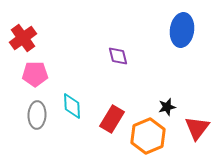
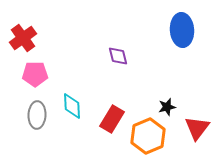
blue ellipse: rotated 12 degrees counterclockwise
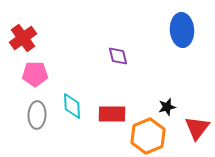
red rectangle: moved 5 px up; rotated 60 degrees clockwise
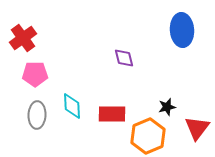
purple diamond: moved 6 px right, 2 px down
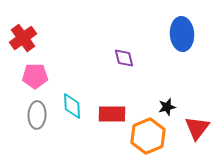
blue ellipse: moved 4 px down
pink pentagon: moved 2 px down
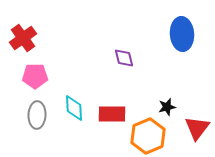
cyan diamond: moved 2 px right, 2 px down
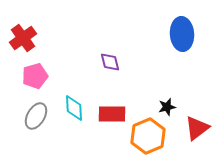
purple diamond: moved 14 px left, 4 px down
pink pentagon: rotated 15 degrees counterclockwise
gray ellipse: moved 1 px left, 1 px down; rotated 28 degrees clockwise
red triangle: rotated 16 degrees clockwise
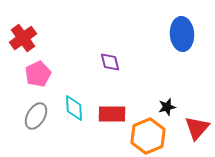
pink pentagon: moved 3 px right, 2 px up; rotated 10 degrees counterclockwise
red triangle: rotated 12 degrees counterclockwise
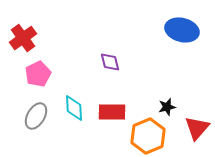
blue ellipse: moved 4 px up; rotated 72 degrees counterclockwise
red rectangle: moved 2 px up
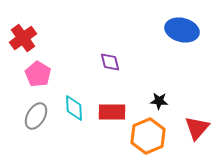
pink pentagon: rotated 15 degrees counterclockwise
black star: moved 8 px left, 6 px up; rotated 18 degrees clockwise
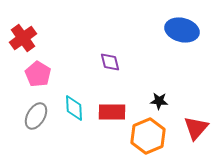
red triangle: moved 1 px left
